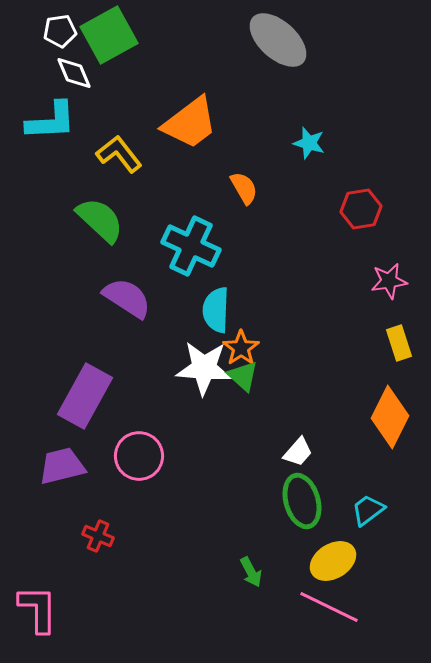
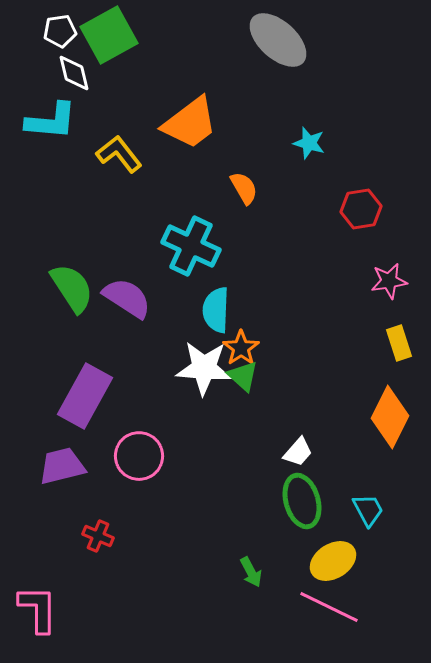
white diamond: rotated 9 degrees clockwise
cyan L-shape: rotated 8 degrees clockwise
green semicircle: moved 28 px left, 68 px down; rotated 14 degrees clockwise
cyan trapezoid: rotated 99 degrees clockwise
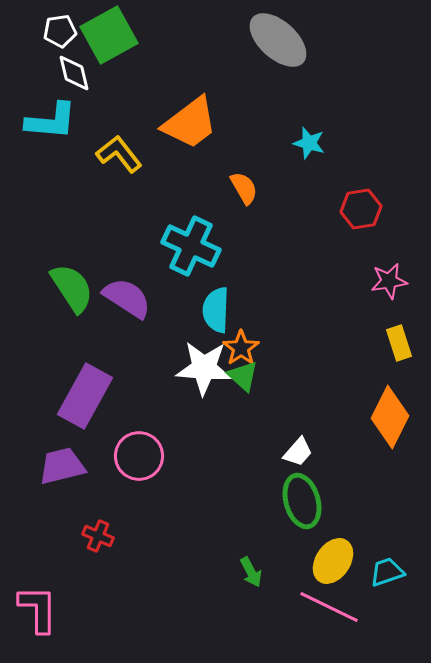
cyan trapezoid: moved 19 px right, 62 px down; rotated 81 degrees counterclockwise
yellow ellipse: rotated 24 degrees counterclockwise
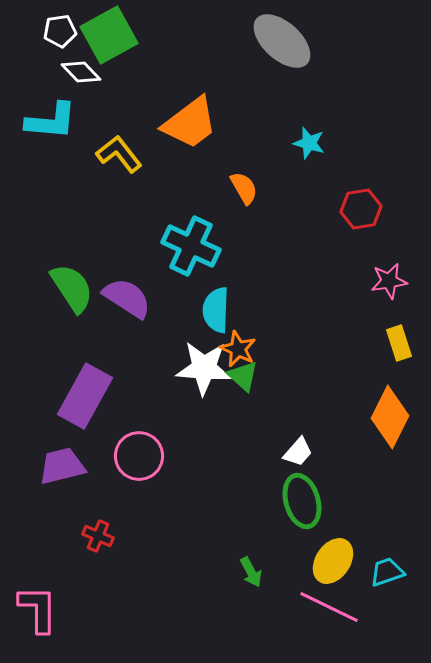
gray ellipse: moved 4 px right, 1 px down
white diamond: moved 7 px right, 1 px up; rotated 30 degrees counterclockwise
orange star: moved 3 px left, 1 px down; rotated 12 degrees counterclockwise
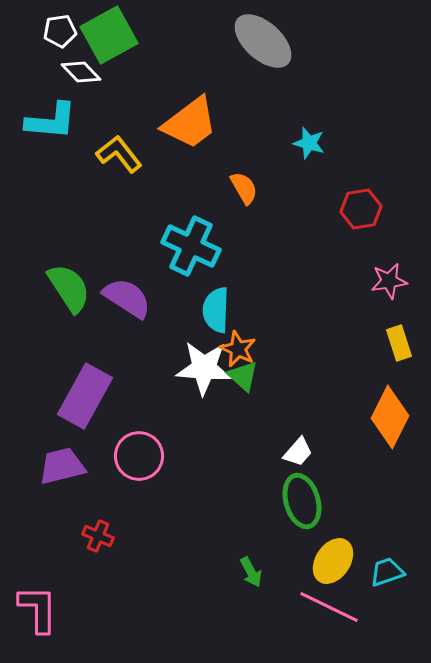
gray ellipse: moved 19 px left
green semicircle: moved 3 px left
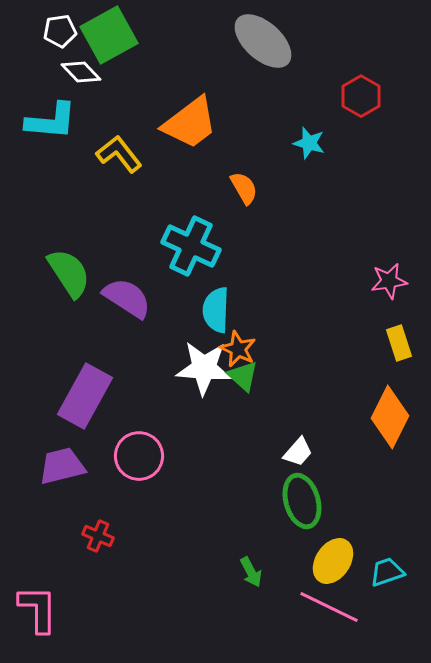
red hexagon: moved 113 px up; rotated 21 degrees counterclockwise
green semicircle: moved 15 px up
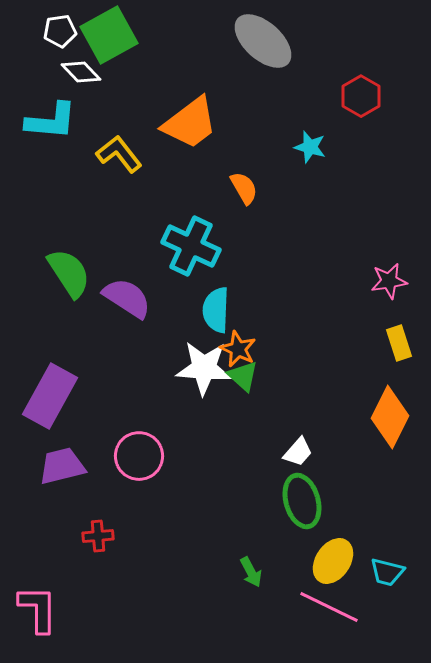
cyan star: moved 1 px right, 4 px down
purple rectangle: moved 35 px left
red cross: rotated 28 degrees counterclockwise
cyan trapezoid: rotated 147 degrees counterclockwise
